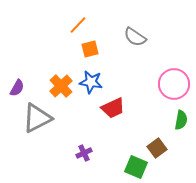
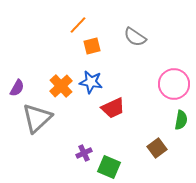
orange square: moved 2 px right, 3 px up
gray triangle: rotated 16 degrees counterclockwise
green square: moved 27 px left
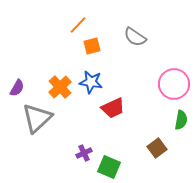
orange cross: moved 1 px left, 1 px down
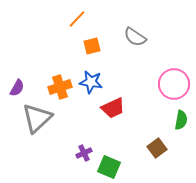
orange line: moved 1 px left, 6 px up
orange cross: rotated 25 degrees clockwise
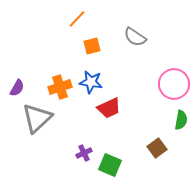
red trapezoid: moved 4 px left
green square: moved 1 px right, 2 px up
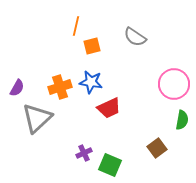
orange line: moved 1 px left, 7 px down; rotated 30 degrees counterclockwise
green semicircle: moved 1 px right
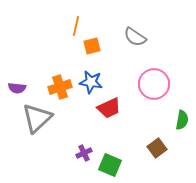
pink circle: moved 20 px left
purple semicircle: rotated 66 degrees clockwise
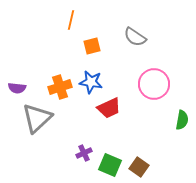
orange line: moved 5 px left, 6 px up
brown square: moved 18 px left, 19 px down; rotated 18 degrees counterclockwise
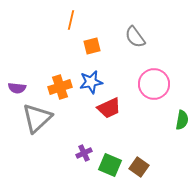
gray semicircle: rotated 20 degrees clockwise
blue star: rotated 20 degrees counterclockwise
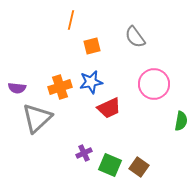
green semicircle: moved 1 px left, 1 px down
